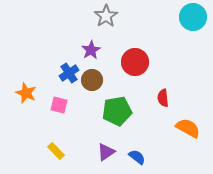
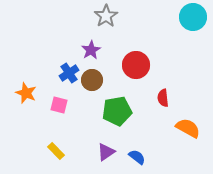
red circle: moved 1 px right, 3 px down
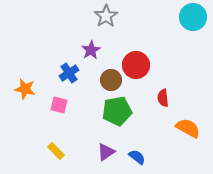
brown circle: moved 19 px right
orange star: moved 1 px left, 4 px up; rotated 10 degrees counterclockwise
